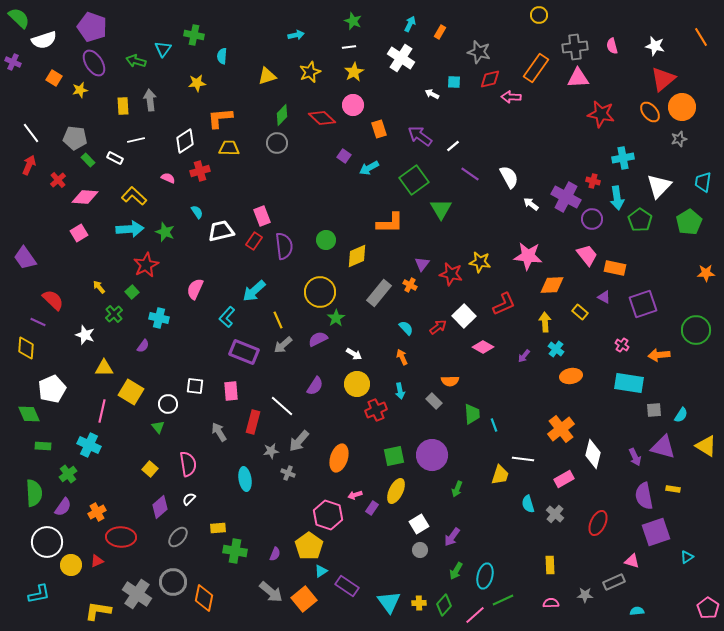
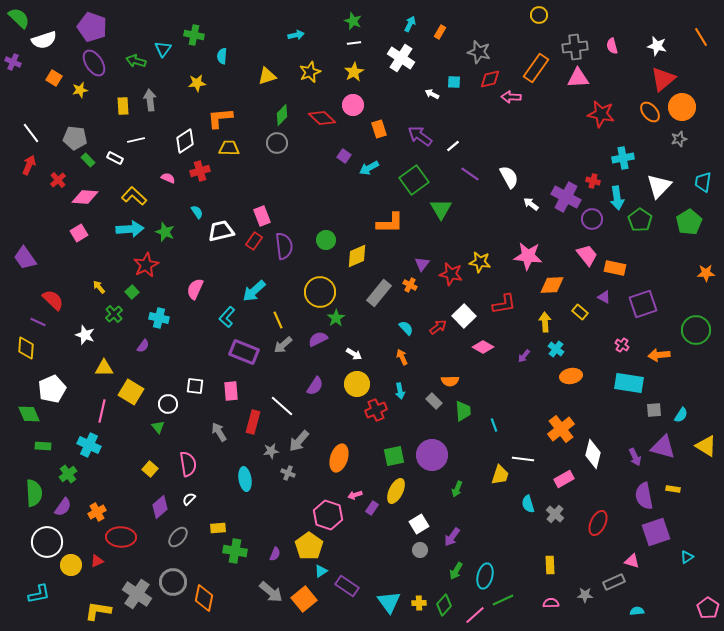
white star at (655, 46): moved 2 px right
white line at (349, 47): moved 5 px right, 4 px up
red L-shape at (504, 304): rotated 15 degrees clockwise
green trapezoid at (472, 414): moved 9 px left, 3 px up
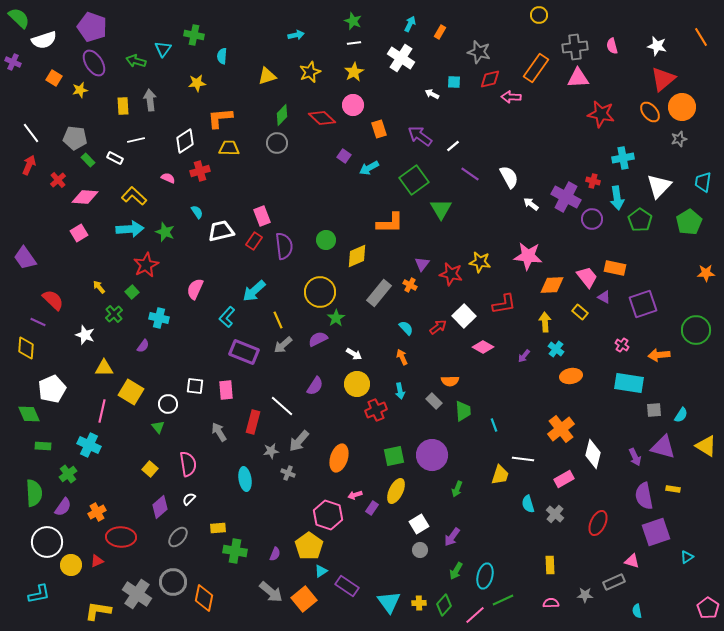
pink trapezoid at (587, 255): moved 22 px down
pink rectangle at (231, 391): moved 5 px left, 1 px up
cyan semicircle at (637, 611): rotated 96 degrees counterclockwise
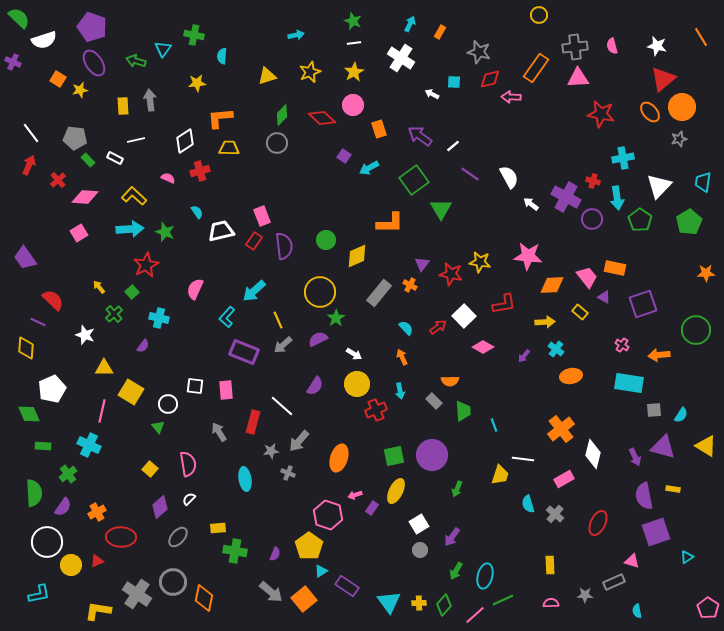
orange square at (54, 78): moved 4 px right, 1 px down
yellow arrow at (545, 322): rotated 90 degrees clockwise
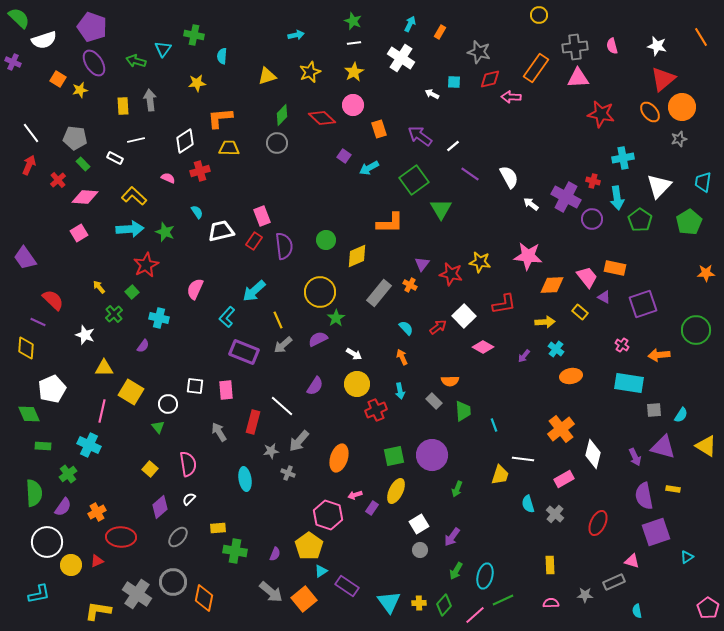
green rectangle at (88, 160): moved 5 px left, 4 px down
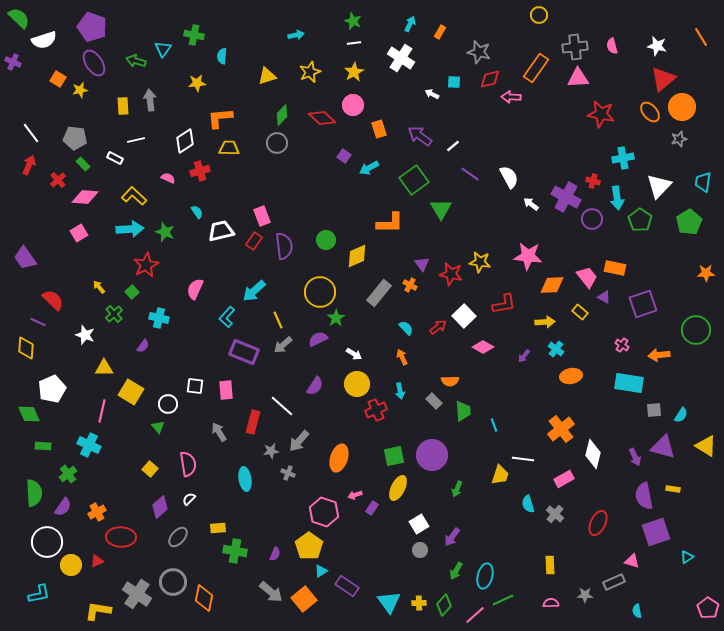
purple triangle at (422, 264): rotated 14 degrees counterclockwise
yellow ellipse at (396, 491): moved 2 px right, 3 px up
pink hexagon at (328, 515): moved 4 px left, 3 px up
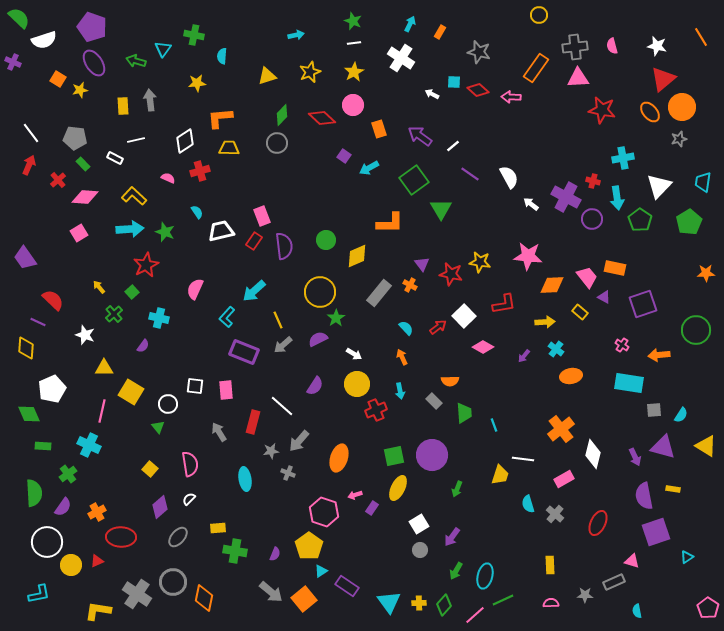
red diamond at (490, 79): moved 12 px left, 11 px down; rotated 55 degrees clockwise
red star at (601, 114): moved 1 px right, 4 px up
green trapezoid at (463, 411): moved 1 px right, 2 px down
pink semicircle at (188, 464): moved 2 px right
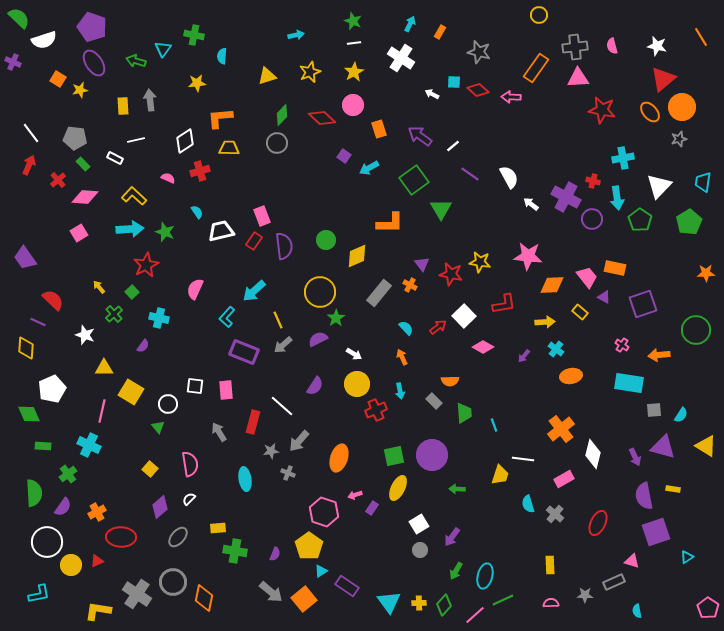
green arrow at (457, 489): rotated 70 degrees clockwise
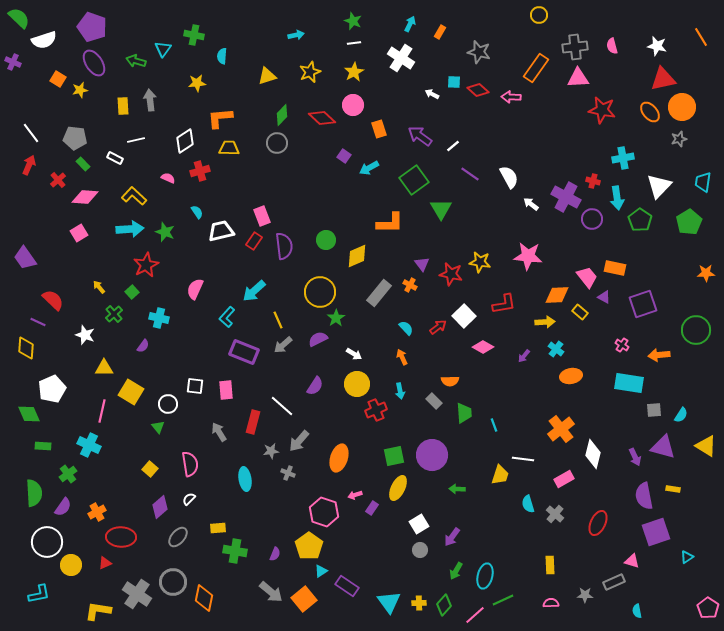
red triangle at (663, 79): rotated 28 degrees clockwise
orange diamond at (552, 285): moved 5 px right, 10 px down
red triangle at (97, 561): moved 8 px right, 2 px down
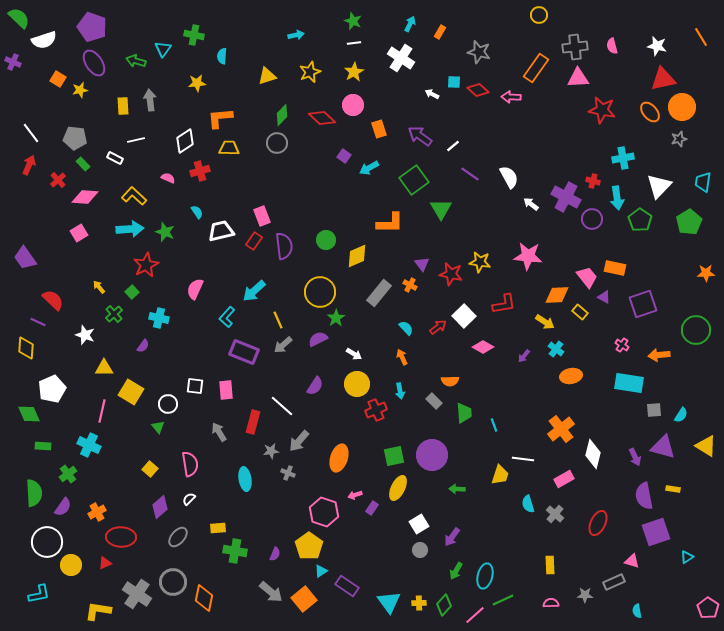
yellow arrow at (545, 322): rotated 36 degrees clockwise
